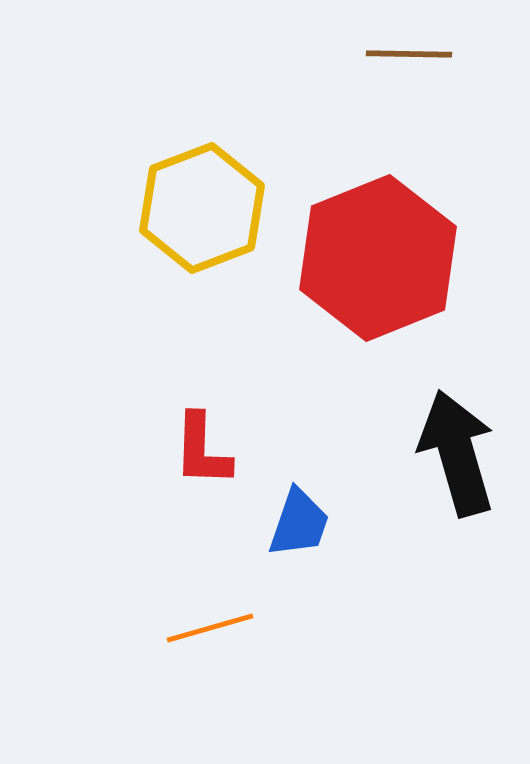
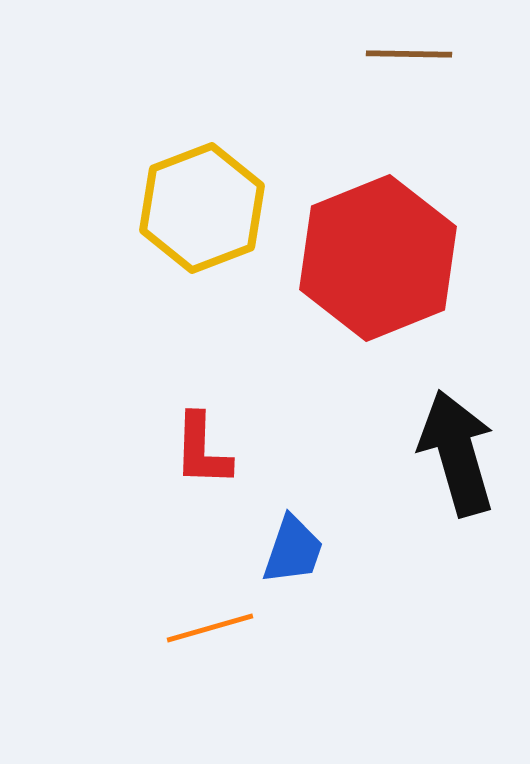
blue trapezoid: moved 6 px left, 27 px down
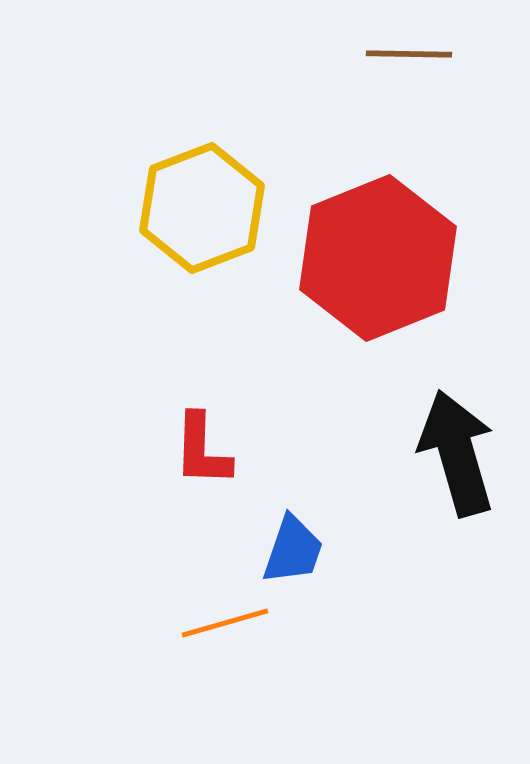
orange line: moved 15 px right, 5 px up
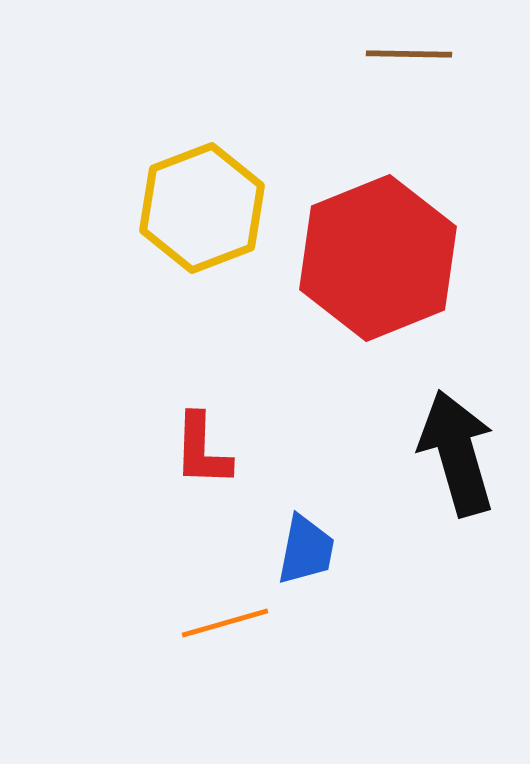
blue trapezoid: moved 13 px right; rotated 8 degrees counterclockwise
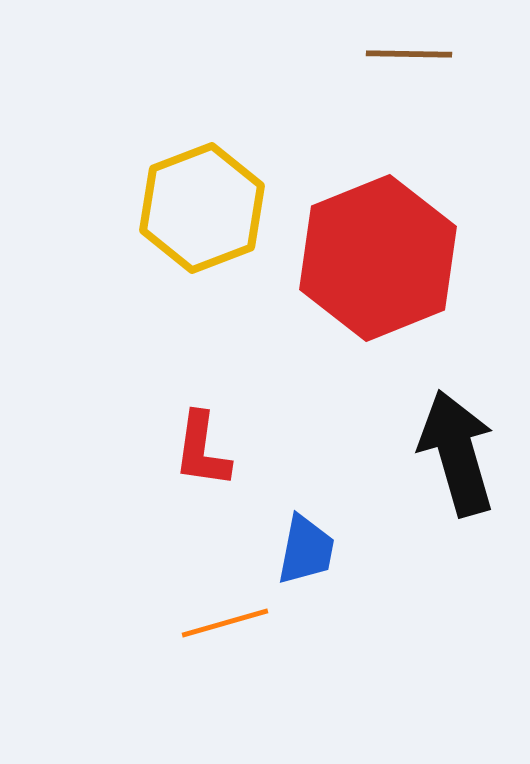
red L-shape: rotated 6 degrees clockwise
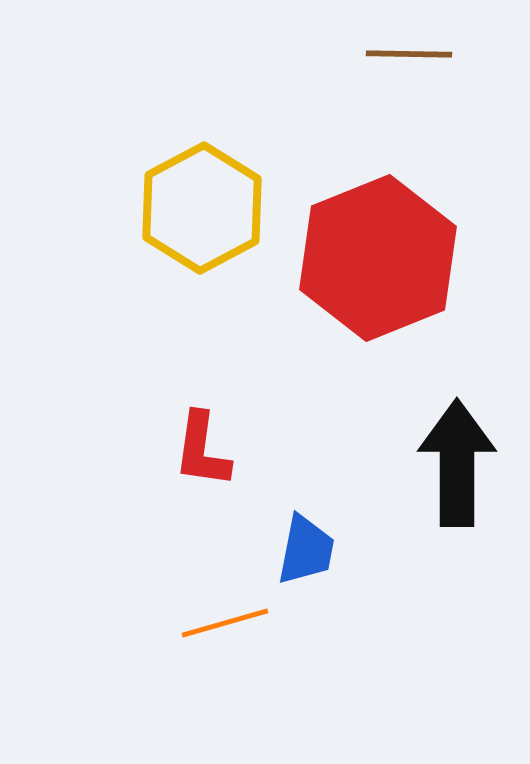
yellow hexagon: rotated 7 degrees counterclockwise
black arrow: moved 10 px down; rotated 16 degrees clockwise
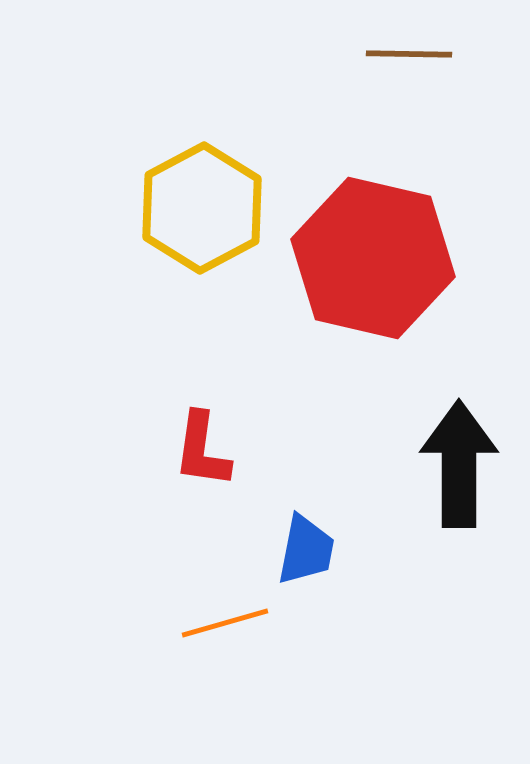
red hexagon: moved 5 px left; rotated 25 degrees counterclockwise
black arrow: moved 2 px right, 1 px down
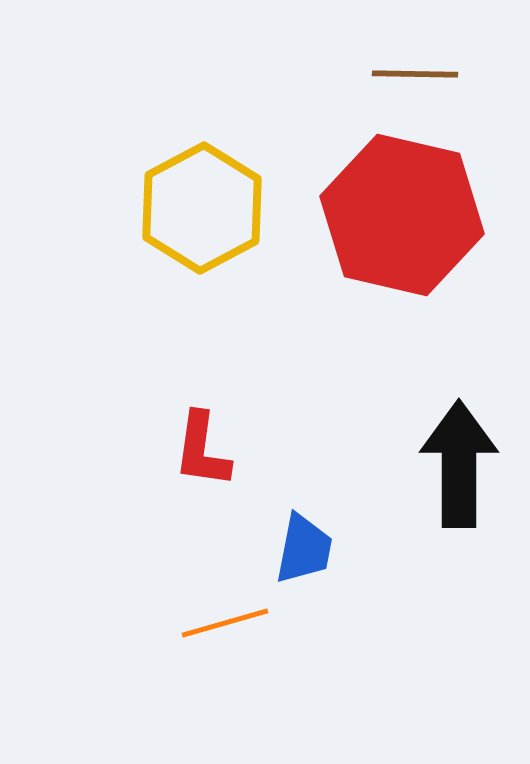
brown line: moved 6 px right, 20 px down
red hexagon: moved 29 px right, 43 px up
blue trapezoid: moved 2 px left, 1 px up
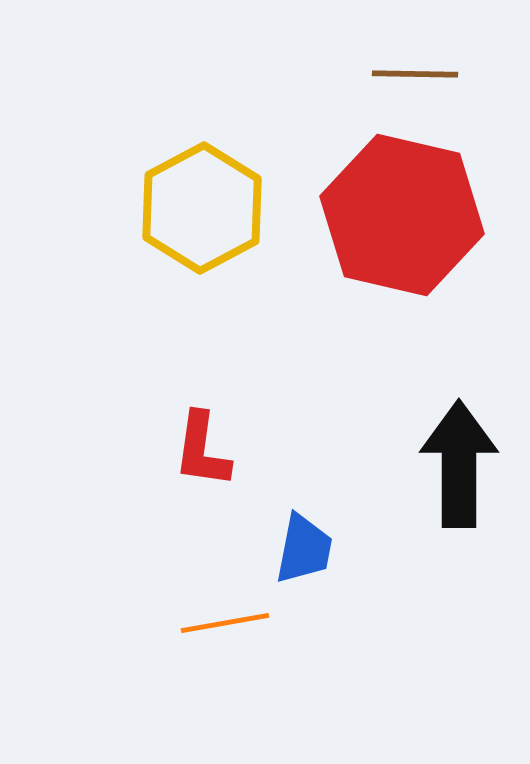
orange line: rotated 6 degrees clockwise
